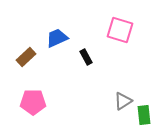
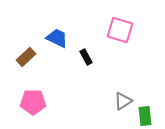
blue trapezoid: rotated 50 degrees clockwise
green rectangle: moved 1 px right, 1 px down
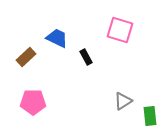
green rectangle: moved 5 px right
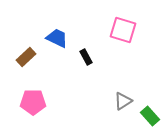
pink square: moved 3 px right
green rectangle: rotated 36 degrees counterclockwise
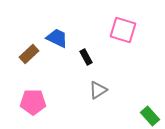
brown rectangle: moved 3 px right, 3 px up
gray triangle: moved 25 px left, 11 px up
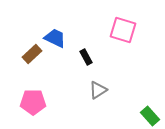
blue trapezoid: moved 2 px left
brown rectangle: moved 3 px right
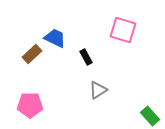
pink pentagon: moved 3 px left, 3 px down
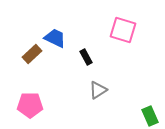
green rectangle: rotated 18 degrees clockwise
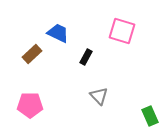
pink square: moved 1 px left, 1 px down
blue trapezoid: moved 3 px right, 5 px up
black rectangle: rotated 56 degrees clockwise
gray triangle: moved 1 px right, 6 px down; rotated 42 degrees counterclockwise
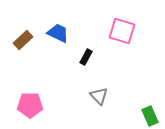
brown rectangle: moved 9 px left, 14 px up
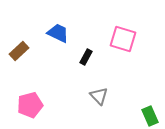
pink square: moved 1 px right, 8 px down
brown rectangle: moved 4 px left, 11 px down
pink pentagon: rotated 15 degrees counterclockwise
